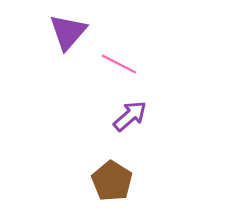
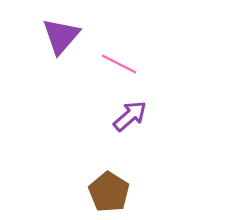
purple triangle: moved 7 px left, 4 px down
brown pentagon: moved 3 px left, 11 px down
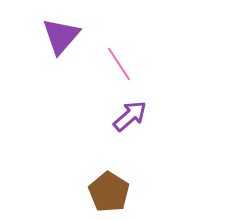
pink line: rotated 30 degrees clockwise
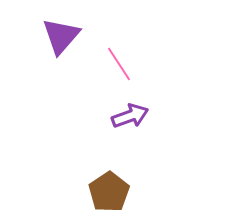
purple arrow: rotated 21 degrees clockwise
brown pentagon: rotated 6 degrees clockwise
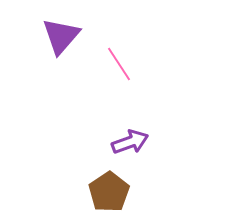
purple arrow: moved 26 px down
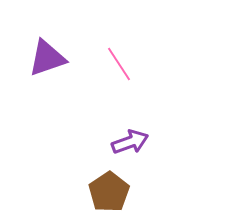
purple triangle: moved 14 px left, 22 px down; rotated 30 degrees clockwise
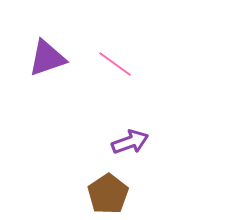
pink line: moved 4 px left; rotated 21 degrees counterclockwise
brown pentagon: moved 1 px left, 2 px down
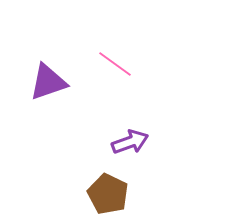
purple triangle: moved 1 px right, 24 px down
brown pentagon: rotated 12 degrees counterclockwise
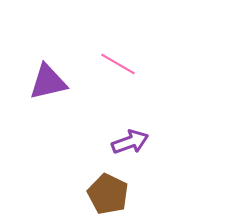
pink line: moved 3 px right; rotated 6 degrees counterclockwise
purple triangle: rotated 6 degrees clockwise
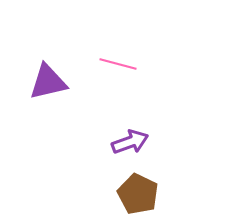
pink line: rotated 15 degrees counterclockwise
brown pentagon: moved 30 px right
